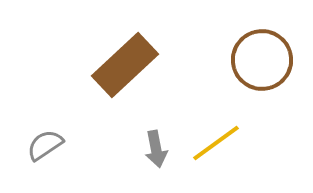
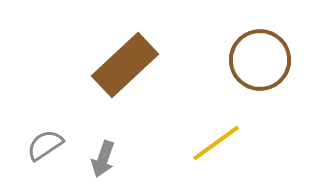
brown circle: moved 2 px left
gray arrow: moved 53 px left, 10 px down; rotated 30 degrees clockwise
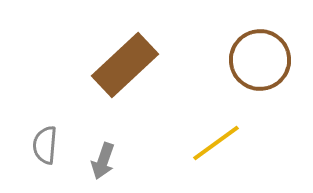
gray semicircle: rotated 51 degrees counterclockwise
gray arrow: moved 2 px down
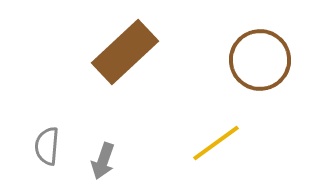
brown rectangle: moved 13 px up
gray semicircle: moved 2 px right, 1 px down
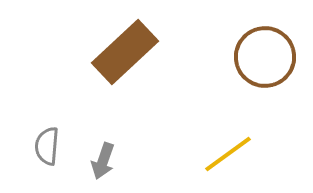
brown circle: moved 5 px right, 3 px up
yellow line: moved 12 px right, 11 px down
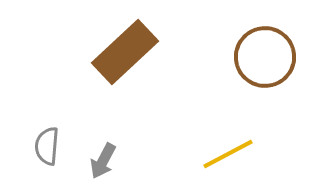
yellow line: rotated 8 degrees clockwise
gray arrow: rotated 9 degrees clockwise
